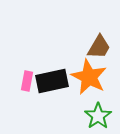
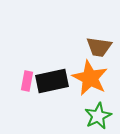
brown trapezoid: rotated 68 degrees clockwise
orange star: moved 1 px right, 1 px down
green star: rotated 8 degrees clockwise
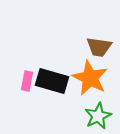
black rectangle: rotated 28 degrees clockwise
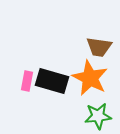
green star: rotated 20 degrees clockwise
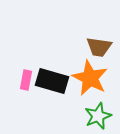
pink rectangle: moved 1 px left, 1 px up
green star: rotated 16 degrees counterclockwise
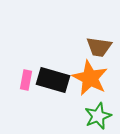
black rectangle: moved 1 px right, 1 px up
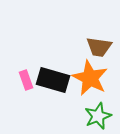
pink rectangle: rotated 30 degrees counterclockwise
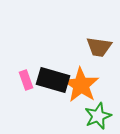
orange star: moved 9 px left, 7 px down; rotated 6 degrees clockwise
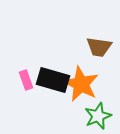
orange star: moved 1 px up; rotated 6 degrees counterclockwise
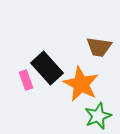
black rectangle: moved 6 px left, 12 px up; rotated 32 degrees clockwise
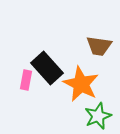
brown trapezoid: moved 1 px up
pink rectangle: rotated 30 degrees clockwise
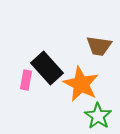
green star: rotated 16 degrees counterclockwise
